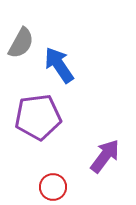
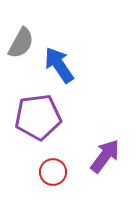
red circle: moved 15 px up
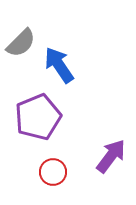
gray semicircle: rotated 16 degrees clockwise
purple pentagon: rotated 15 degrees counterclockwise
purple arrow: moved 6 px right
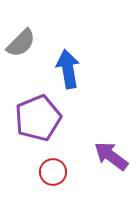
blue arrow: moved 9 px right, 4 px down; rotated 24 degrees clockwise
purple pentagon: moved 1 px down
purple arrow: rotated 90 degrees counterclockwise
